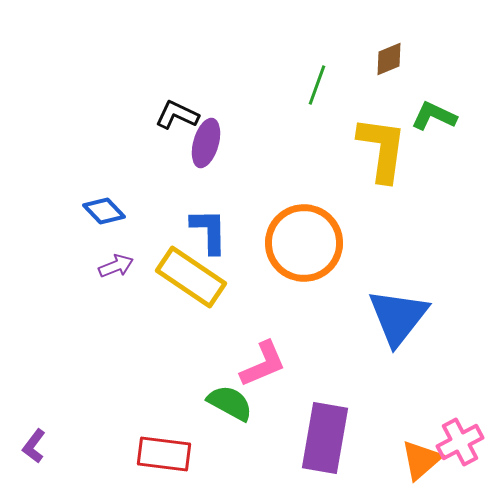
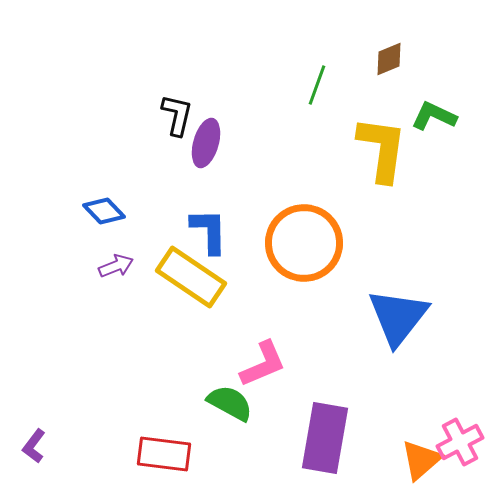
black L-shape: rotated 78 degrees clockwise
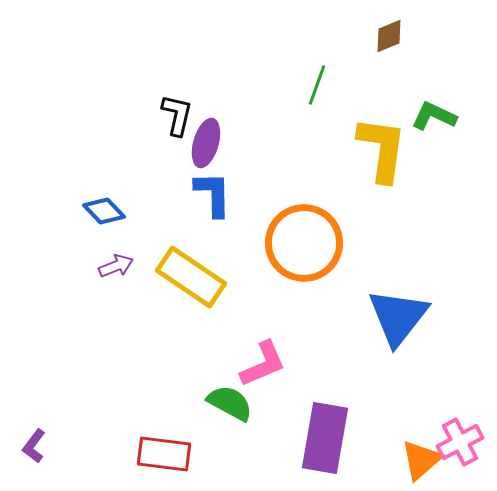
brown diamond: moved 23 px up
blue L-shape: moved 4 px right, 37 px up
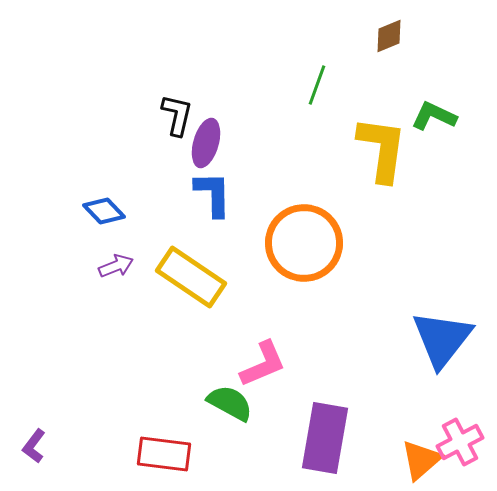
blue triangle: moved 44 px right, 22 px down
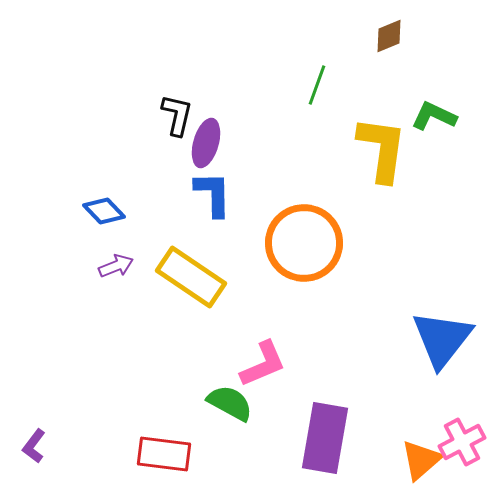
pink cross: moved 2 px right
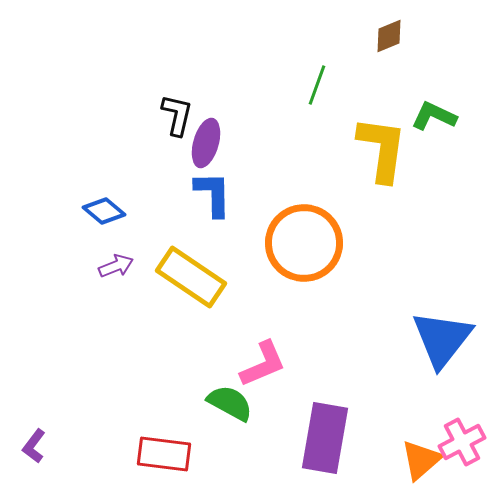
blue diamond: rotated 6 degrees counterclockwise
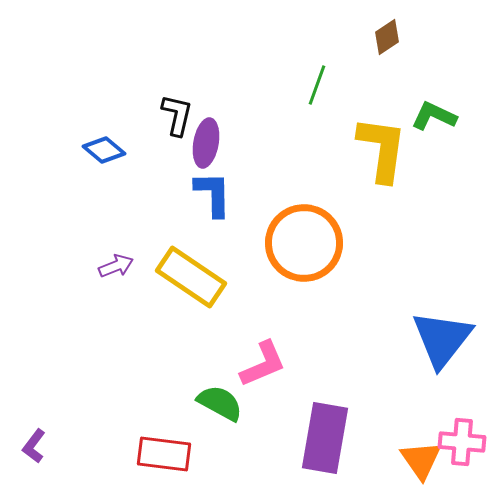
brown diamond: moved 2 px left, 1 px down; rotated 12 degrees counterclockwise
purple ellipse: rotated 6 degrees counterclockwise
blue diamond: moved 61 px up
green semicircle: moved 10 px left
pink cross: rotated 33 degrees clockwise
orange triangle: rotated 24 degrees counterclockwise
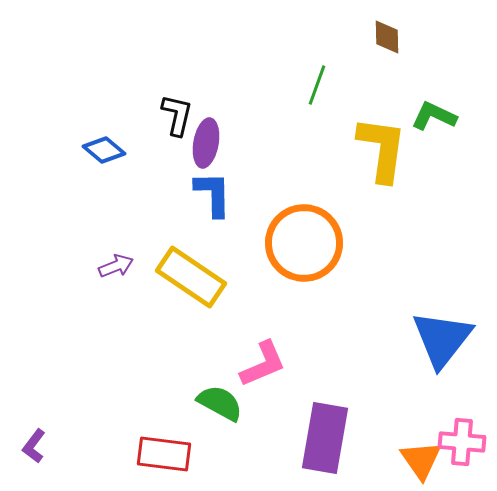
brown diamond: rotated 57 degrees counterclockwise
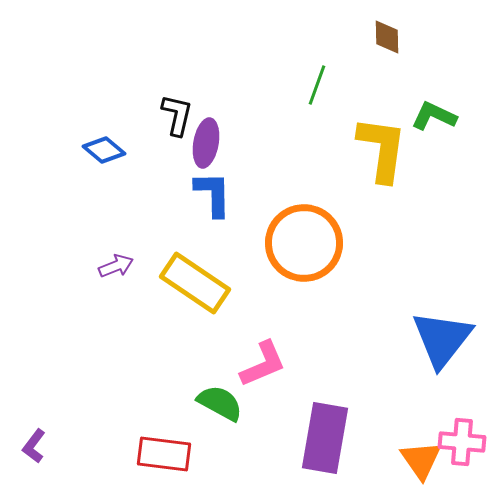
yellow rectangle: moved 4 px right, 6 px down
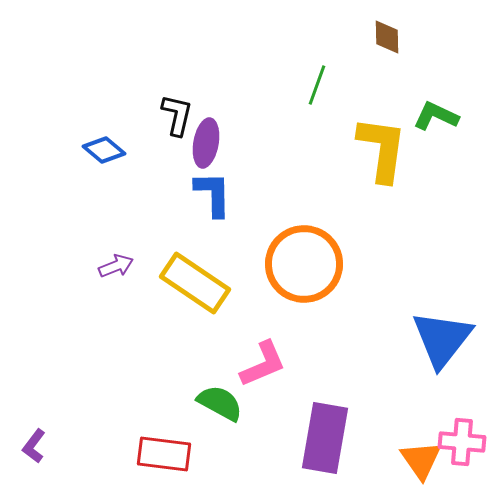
green L-shape: moved 2 px right
orange circle: moved 21 px down
